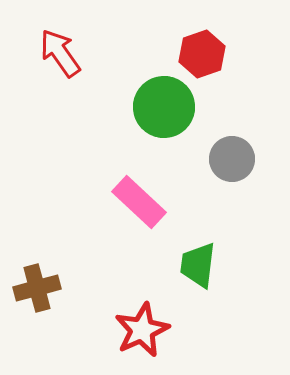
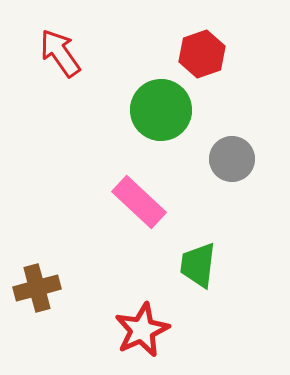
green circle: moved 3 px left, 3 px down
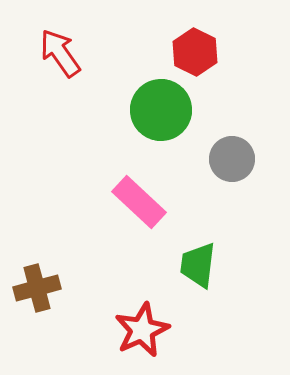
red hexagon: moved 7 px left, 2 px up; rotated 15 degrees counterclockwise
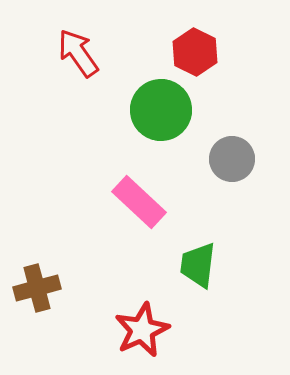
red arrow: moved 18 px right
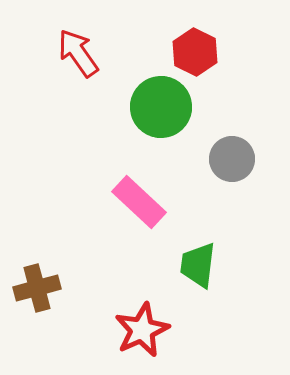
green circle: moved 3 px up
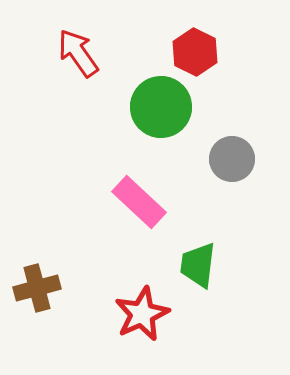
red star: moved 16 px up
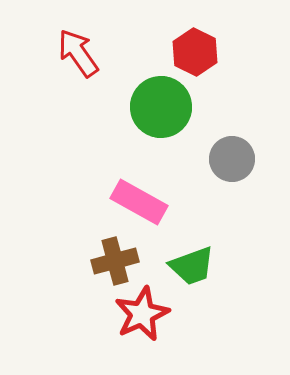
pink rectangle: rotated 14 degrees counterclockwise
green trapezoid: moved 6 px left, 1 px down; rotated 117 degrees counterclockwise
brown cross: moved 78 px right, 27 px up
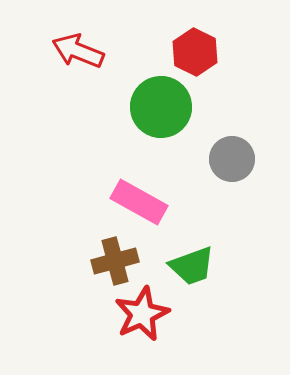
red arrow: moved 2 px up; rotated 33 degrees counterclockwise
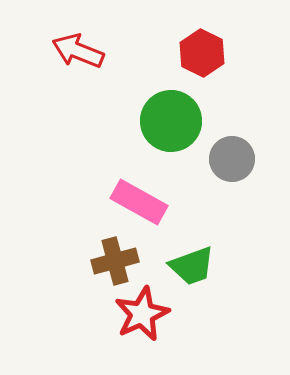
red hexagon: moved 7 px right, 1 px down
green circle: moved 10 px right, 14 px down
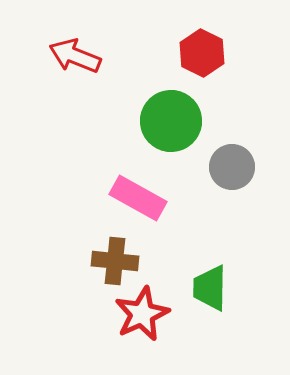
red arrow: moved 3 px left, 5 px down
gray circle: moved 8 px down
pink rectangle: moved 1 px left, 4 px up
brown cross: rotated 21 degrees clockwise
green trapezoid: moved 18 px right, 22 px down; rotated 111 degrees clockwise
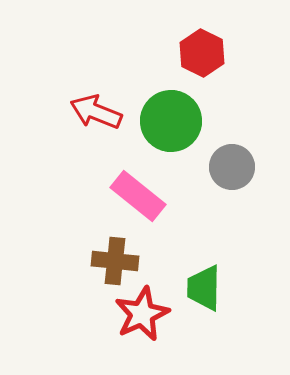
red arrow: moved 21 px right, 56 px down
pink rectangle: moved 2 px up; rotated 10 degrees clockwise
green trapezoid: moved 6 px left
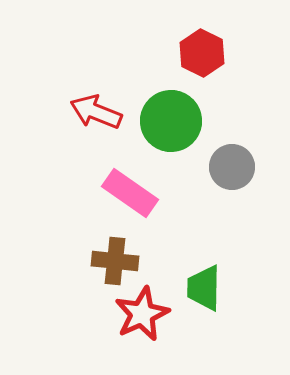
pink rectangle: moved 8 px left, 3 px up; rotated 4 degrees counterclockwise
